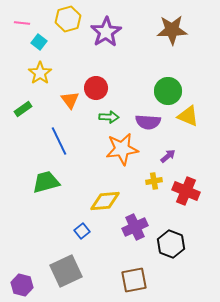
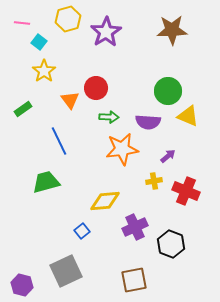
yellow star: moved 4 px right, 2 px up
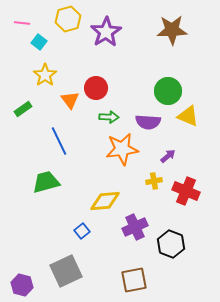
yellow star: moved 1 px right, 4 px down
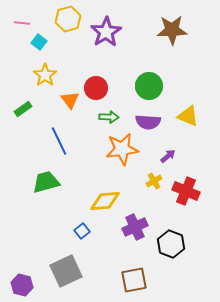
green circle: moved 19 px left, 5 px up
yellow cross: rotated 21 degrees counterclockwise
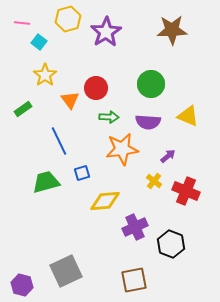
green circle: moved 2 px right, 2 px up
yellow cross: rotated 21 degrees counterclockwise
blue square: moved 58 px up; rotated 21 degrees clockwise
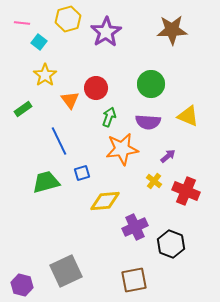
green arrow: rotated 72 degrees counterclockwise
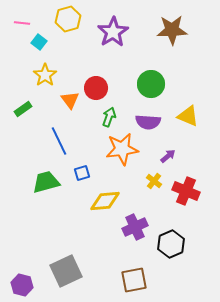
purple star: moved 7 px right
black hexagon: rotated 16 degrees clockwise
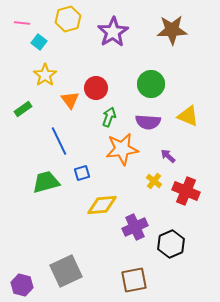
purple arrow: rotated 98 degrees counterclockwise
yellow diamond: moved 3 px left, 4 px down
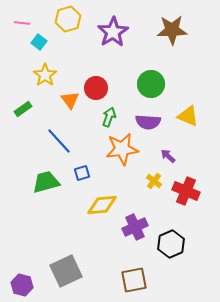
blue line: rotated 16 degrees counterclockwise
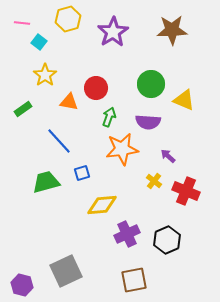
orange triangle: moved 1 px left, 2 px down; rotated 42 degrees counterclockwise
yellow triangle: moved 4 px left, 16 px up
purple cross: moved 8 px left, 7 px down
black hexagon: moved 4 px left, 4 px up
